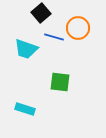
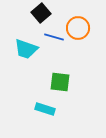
cyan rectangle: moved 20 px right
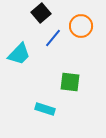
orange circle: moved 3 px right, 2 px up
blue line: moved 1 px left, 1 px down; rotated 66 degrees counterclockwise
cyan trapezoid: moved 7 px left, 5 px down; rotated 65 degrees counterclockwise
green square: moved 10 px right
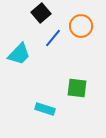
green square: moved 7 px right, 6 px down
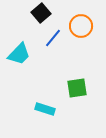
green square: rotated 15 degrees counterclockwise
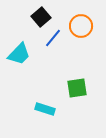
black square: moved 4 px down
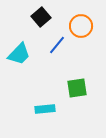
blue line: moved 4 px right, 7 px down
cyan rectangle: rotated 24 degrees counterclockwise
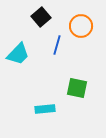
blue line: rotated 24 degrees counterclockwise
cyan trapezoid: moved 1 px left
green square: rotated 20 degrees clockwise
